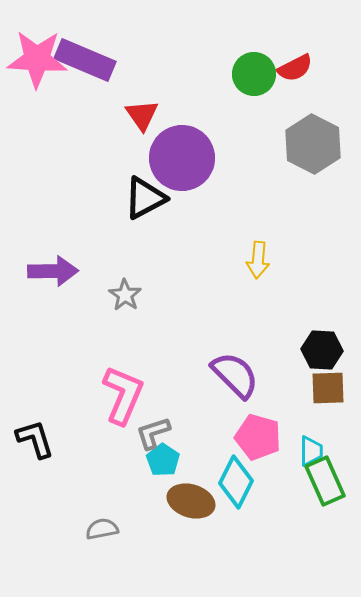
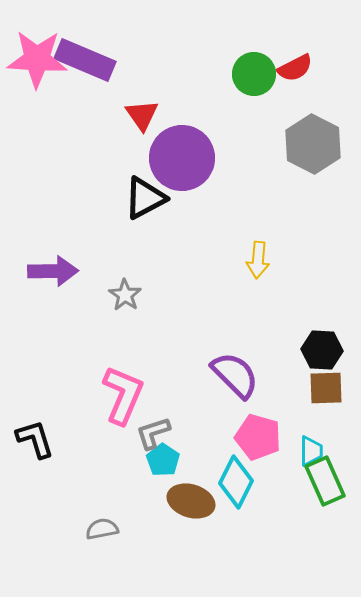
brown square: moved 2 px left
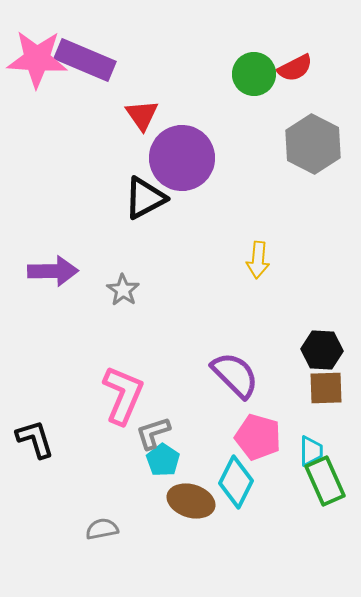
gray star: moved 2 px left, 5 px up
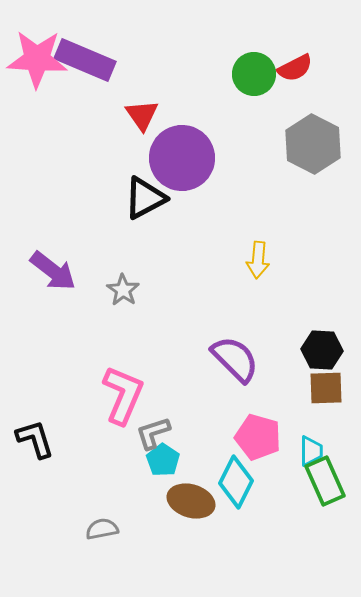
purple arrow: rotated 39 degrees clockwise
purple semicircle: moved 16 px up
